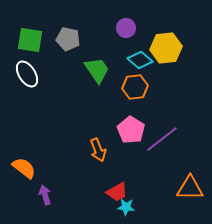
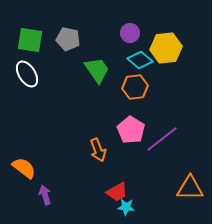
purple circle: moved 4 px right, 5 px down
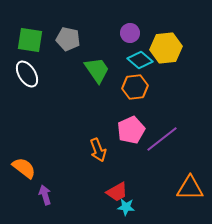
pink pentagon: rotated 16 degrees clockwise
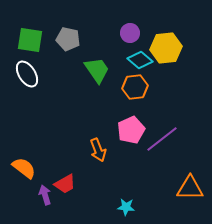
red trapezoid: moved 52 px left, 8 px up
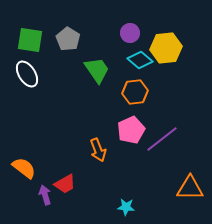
gray pentagon: rotated 20 degrees clockwise
orange hexagon: moved 5 px down
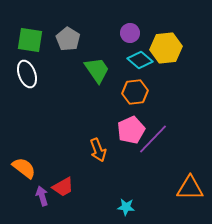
white ellipse: rotated 12 degrees clockwise
purple line: moved 9 px left; rotated 8 degrees counterclockwise
red trapezoid: moved 2 px left, 3 px down
purple arrow: moved 3 px left, 1 px down
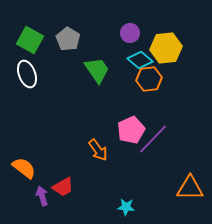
green square: rotated 20 degrees clockwise
orange hexagon: moved 14 px right, 13 px up
orange arrow: rotated 15 degrees counterclockwise
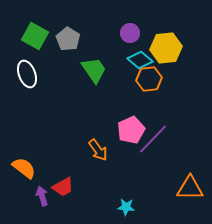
green square: moved 5 px right, 4 px up
green trapezoid: moved 3 px left
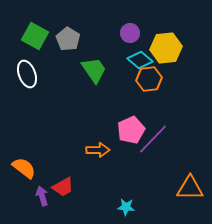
orange arrow: rotated 55 degrees counterclockwise
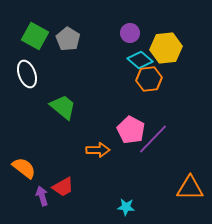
green trapezoid: moved 31 px left, 37 px down; rotated 16 degrees counterclockwise
pink pentagon: rotated 20 degrees counterclockwise
